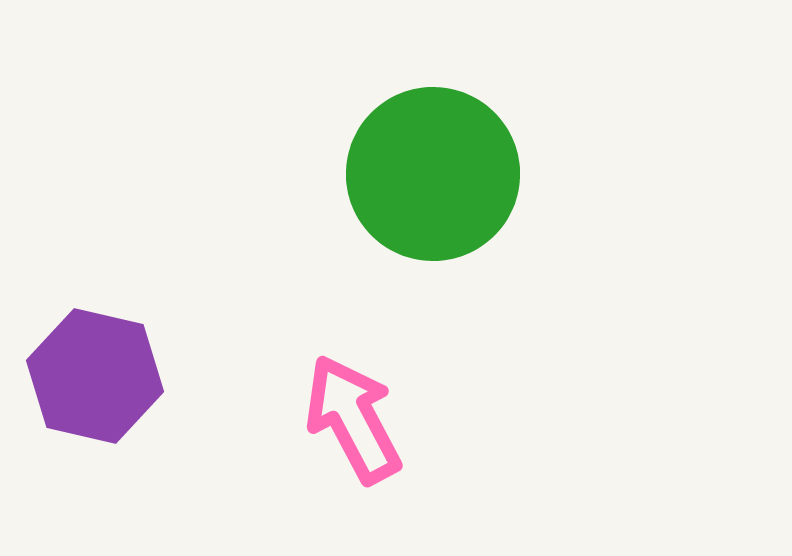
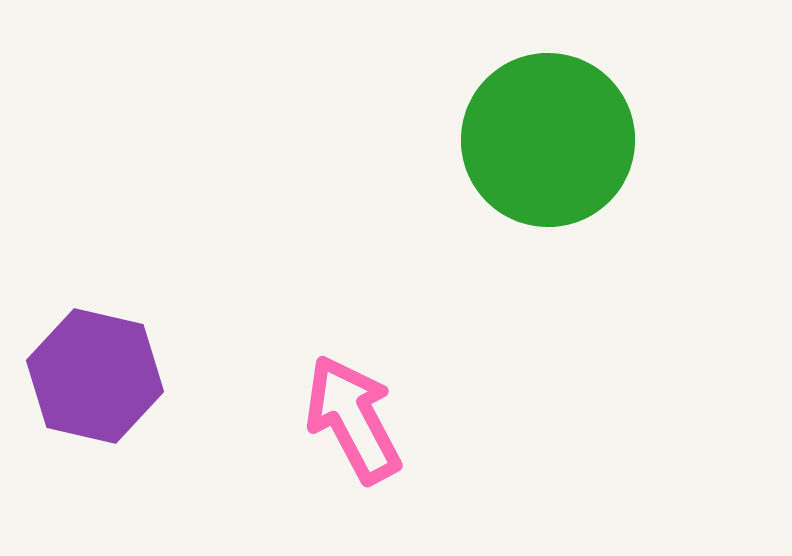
green circle: moved 115 px right, 34 px up
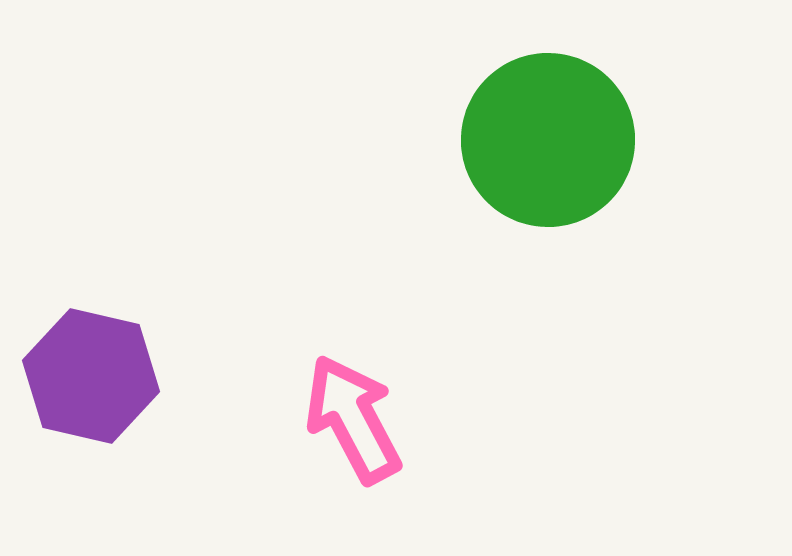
purple hexagon: moved 4 px left
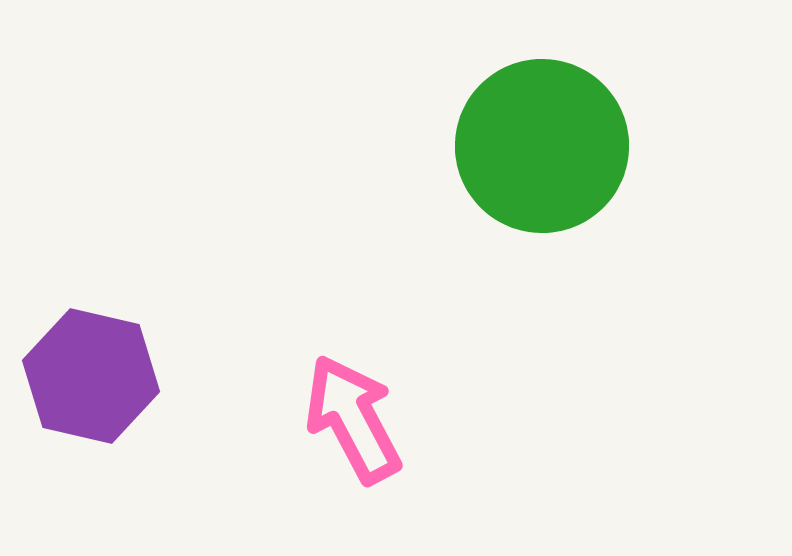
green circle: moved 6 px left, 6 px down
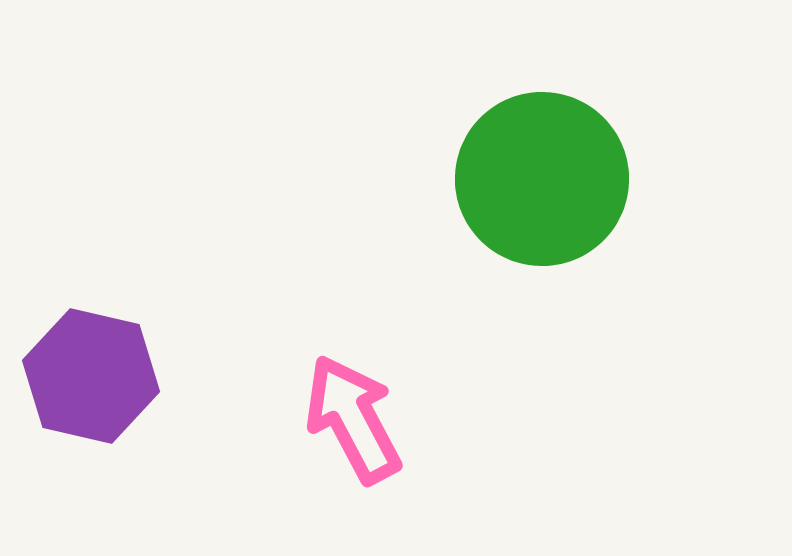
green circle: moved 33 px down
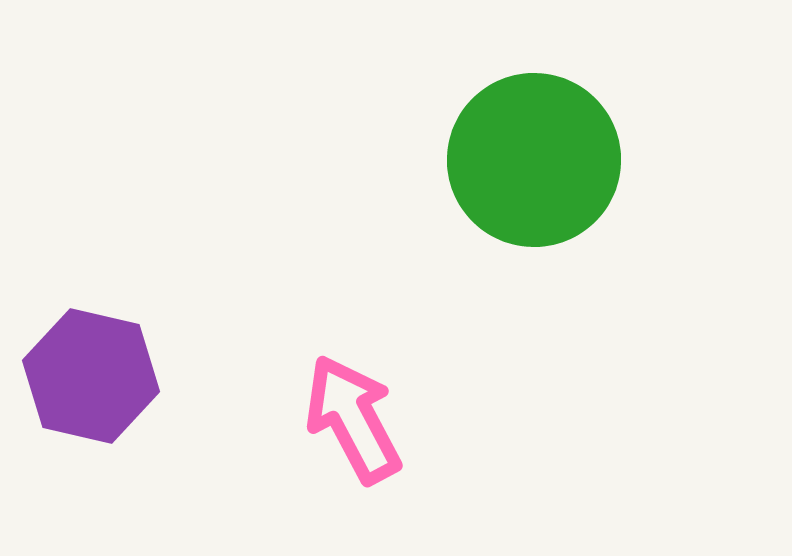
green circle: moved 8 px left, 19 px up
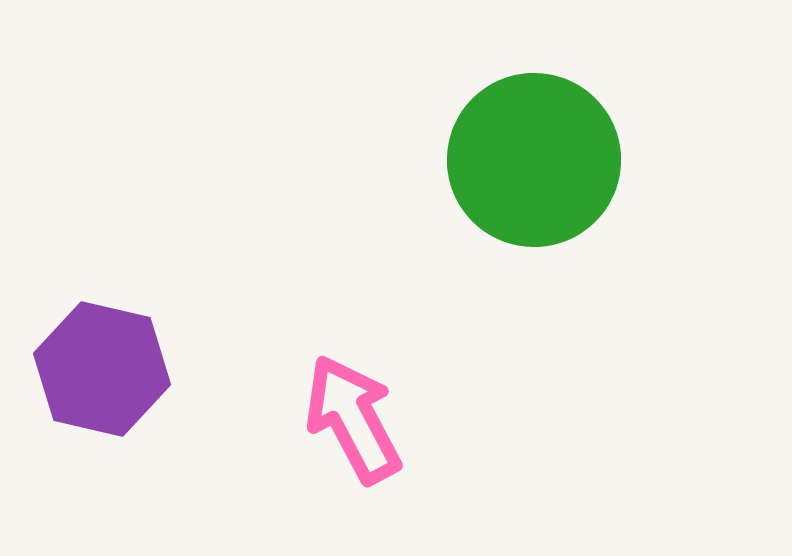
purple hexagon: moved 11 px right, 7 px up
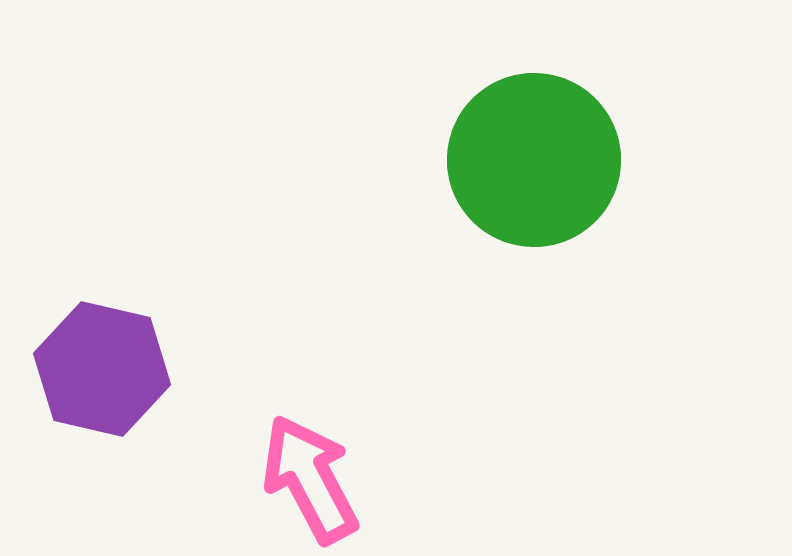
pink arrow: moved 43 px left, 60 px down
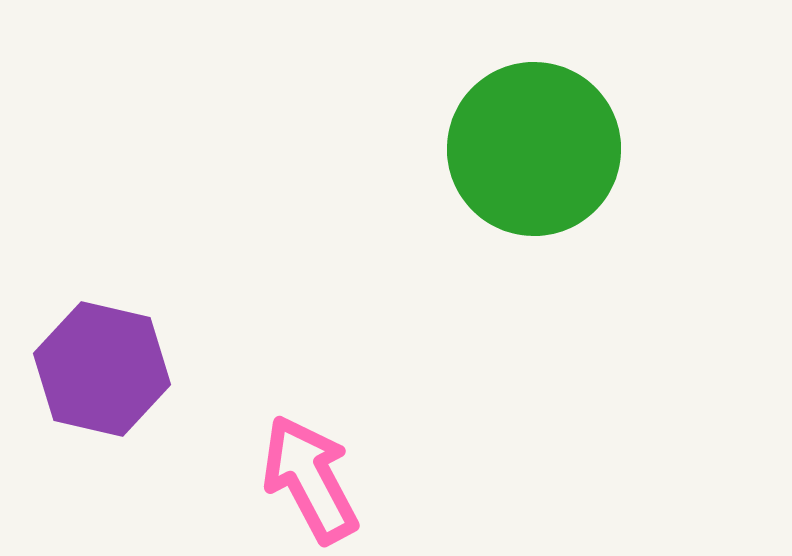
green circle: moved 11 px up
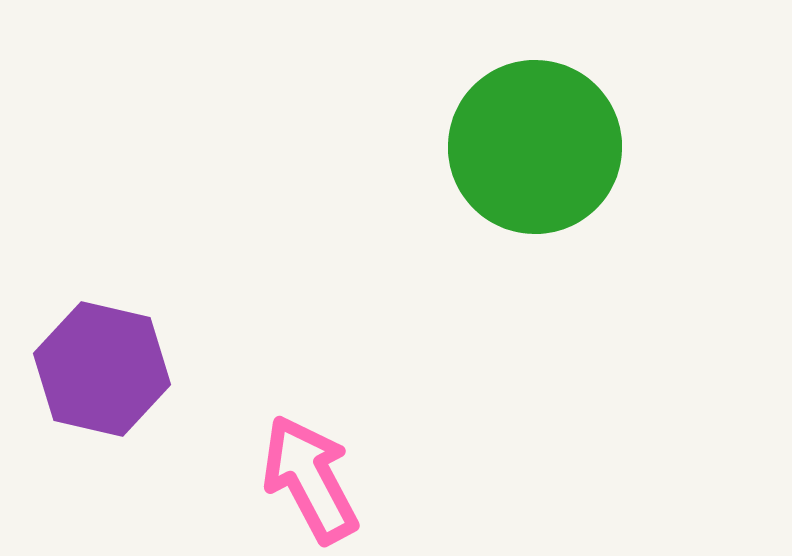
green circle: moved 1 px right, 2 px up
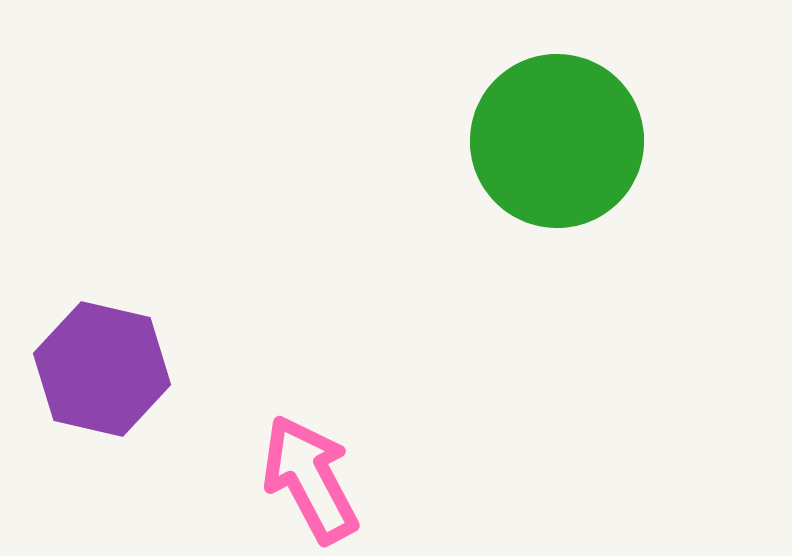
green circle: moved 22 px right, 6 px up
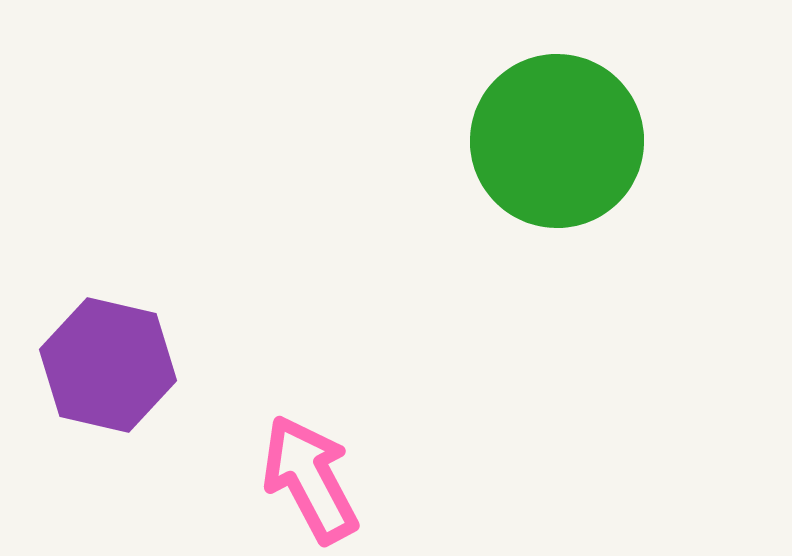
purple hexagon: moved 6 px right, 4 px up
